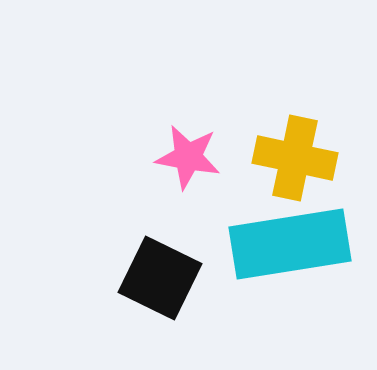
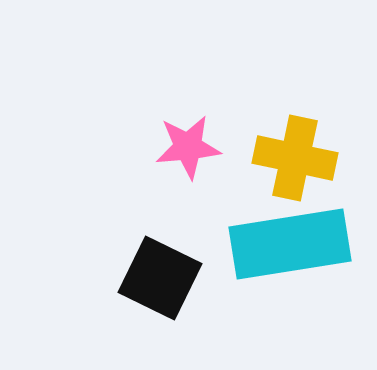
pink star: moved 10 px up; rotated 16 degrees counterclockwise
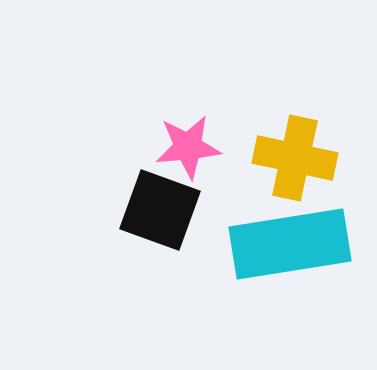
black square: moved 68 px up; rotated 6 degrees counterclockwise
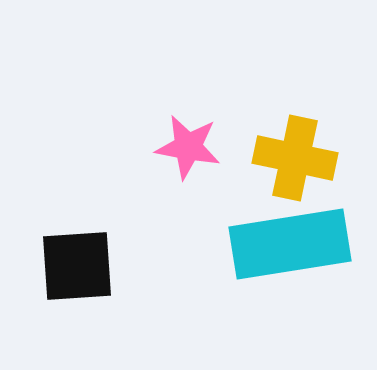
pink star: rotated 16 degrees clockwise
black square: moved 83 px left, 56 px down; rotated 24 degrees counterclockwise
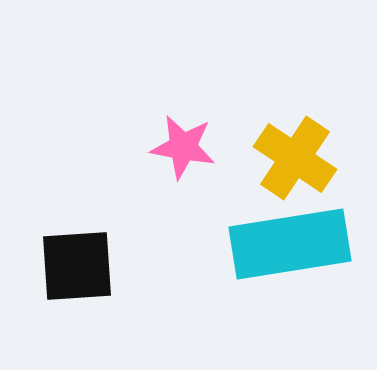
pink star: moved 5 px left
yellow cross: rotated 22 degrees clockwise
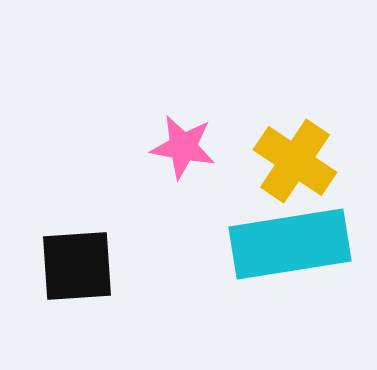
yellow cross: moved 3 px down
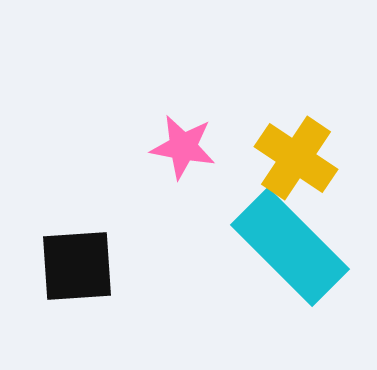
yellow cross: moved 1 px right, 3 px up
cyan rectangle: moved 3 px down; rotated 54 degrees clockwise
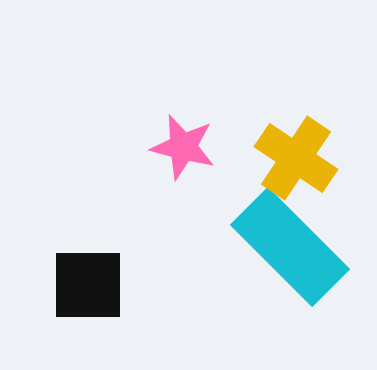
pink star: rotated 4 degrees clockwise
black square: moved 11 px right, 19 px down; rotated 4 degrees clockwise
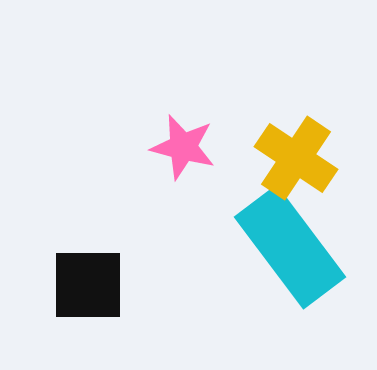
cyan rectangle: rotated 8 degrees clockwise
